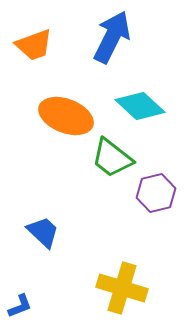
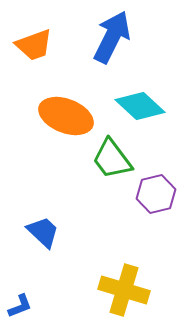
green trapezoid: moved 1 px down; rotated 15 degrees clockwise
purple hexagon: moved 1 px down
yellow cross: moved 2 px right, 2 px down
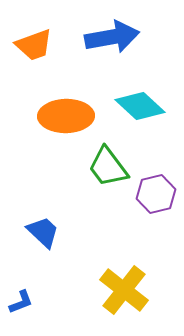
blue arrow: rotated 54 degrees clockwise
orange ellipse: rotated 22 degrees counterclockwise
green trapezoid: moved 4 px left, 8 px down
yellow cross: rotated 21 degrees clockwise
blue L-shape: moved 1 px right, 4 px up
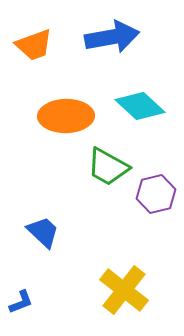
green trapezoid: rotated 24 degrees counterclockwise
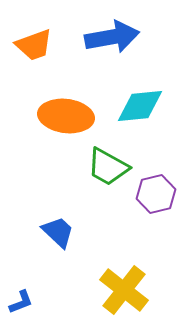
cyan diamond: rotated 48 degrees counterclockwise
orange ellipse: rotated 8 degrees clockwise
blue trapezoid: moved 15 px right
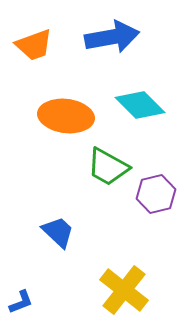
cyan diamond: moved 1 px up; rotated 51 degrees clockwise
